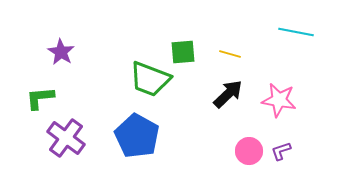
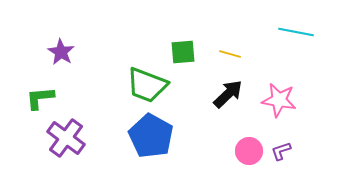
green trapezoid: moved 3 px left, 6 px down
blue pentagon: moved 14 px right
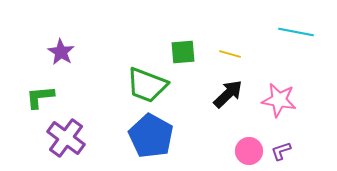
green L-shape: moved 1 px up
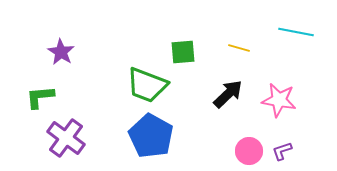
yellow line: moved 9 px right, 6 px up
purple L-shape: moved 1 px right
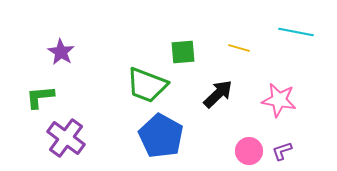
black arrow: moved 10 px left
blue pentagon: moved 10 px right
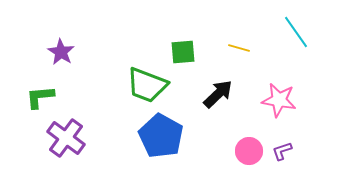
cyan line: rotated 44 degrees clockwise
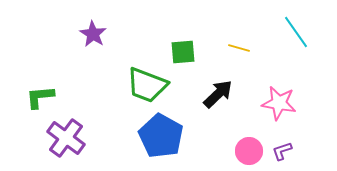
purple star: moved 32 px right, 18 px up
pink star: moved 3 px down
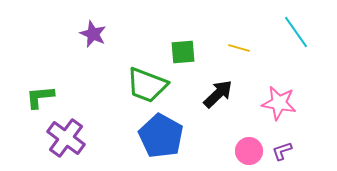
purple star: rotated 8 degrees counterclockwise
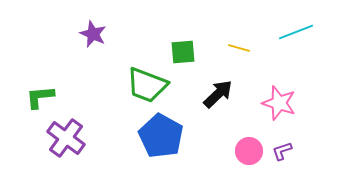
cyan line: rotated 76 degrees counterclockwise
pink star: rotated 8 degrees clockwise
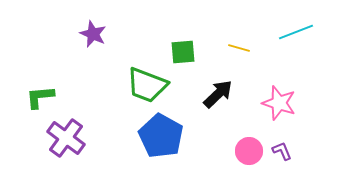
purple L-shape: rotated 85 degrees clockwise
